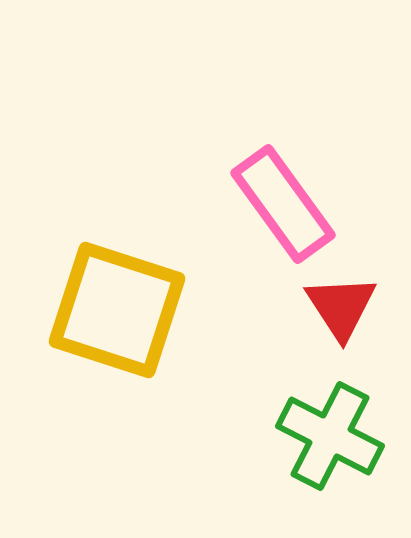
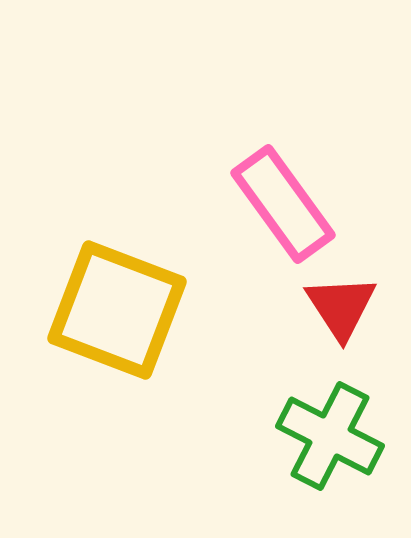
yellow square: rotated 3 degrees clockwise
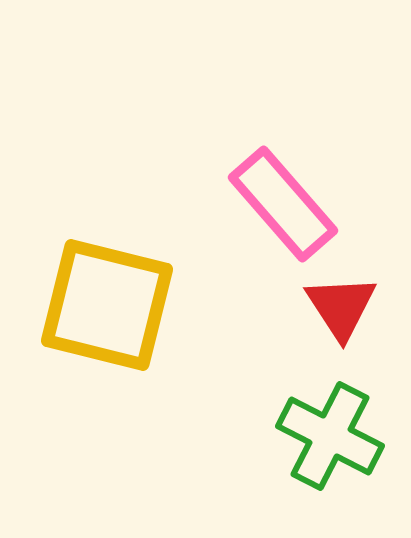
pink rectangle: rotated 5 degrees counterclockwise
yellow square: moved 10 px left, 5 px up; rotated 7 degrees counterclockwise
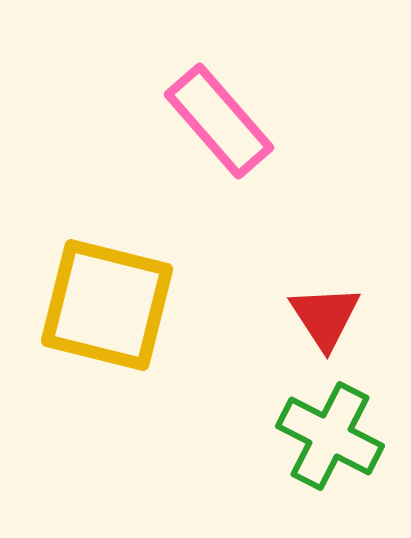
pink rectangle: moved 64 px left, 83 px up
red triangle: moved 16 px left, 10 px down
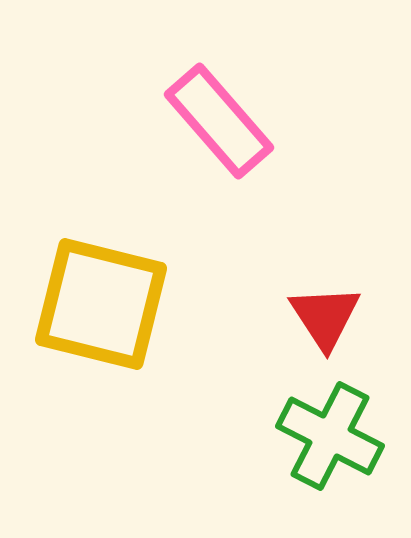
yellow square: moved 6 px left, 1 px up
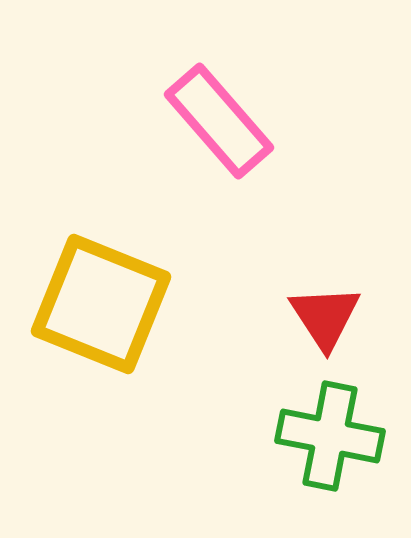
yellow square: rotated 8 degrees clockwise
green cross: rotated 16 degrees counterclockwise
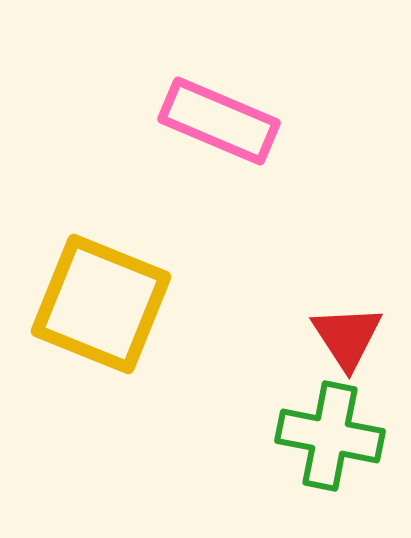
pink rectangle: rotated 26 degrees counterclockwise
red triangle: moved 22 px right, 20 px down
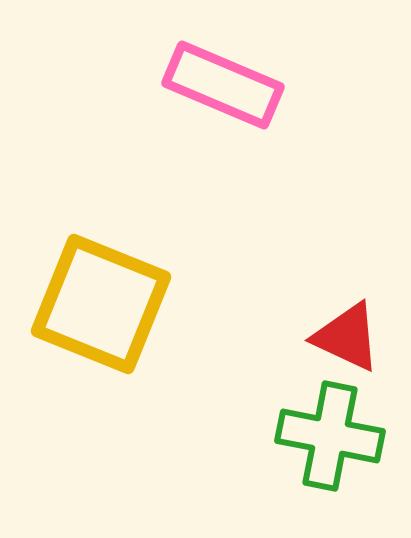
pink rectangle: moved 4 px right, 36 px up
red triangle: rotated 32 degrees counterclockwise
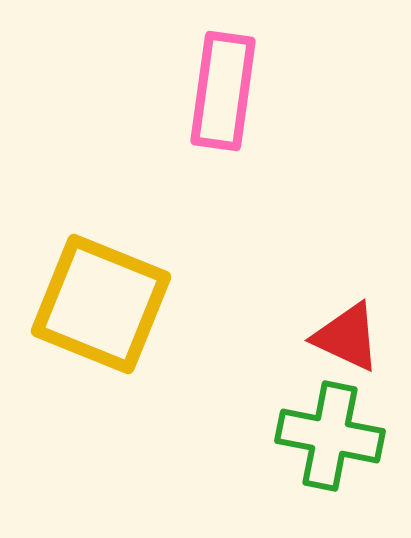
pink rectangle: moved 6 px down; rotated 75 degrees clockwise
